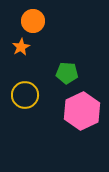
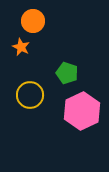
orange star: rotated 18 degrees counterclockwise
green pentagon: rotated 15 degrees clockwise
yellow circle: moved 5 px right
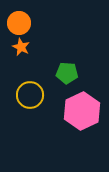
orange circle: moved 14 px left, 2 px down
green pentagon: rotated 15 degrees counterclockwise
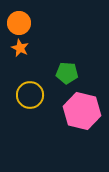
orange star: moved 1 px left, 1 px down
pink hexagon: rotated 21 degrees counterclockwise
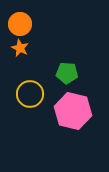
orange circle: moved 1 px right, 1 px down
yellow circle: moved 1 px up
pink hexagon: moved 9 px left
